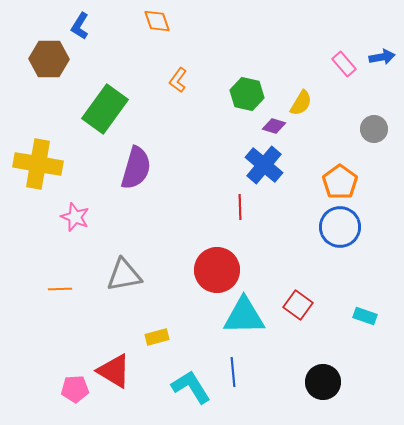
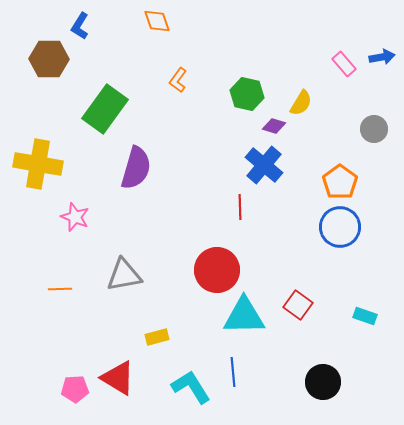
red triangle: moved 4 px right, 7 px down
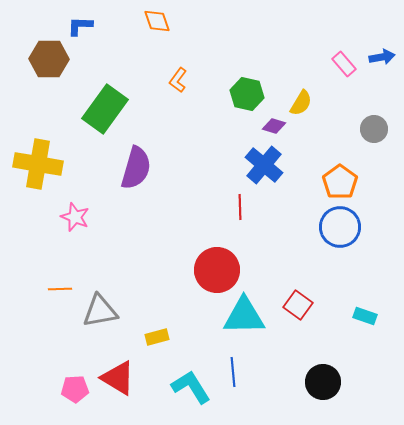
blue L-shape: rotated 60 degrees clockwise
gray triangle: moved 24 px left, 36 px down
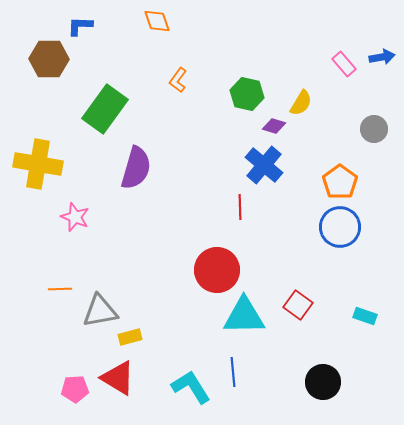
yellow rectangle: moved 27 px left
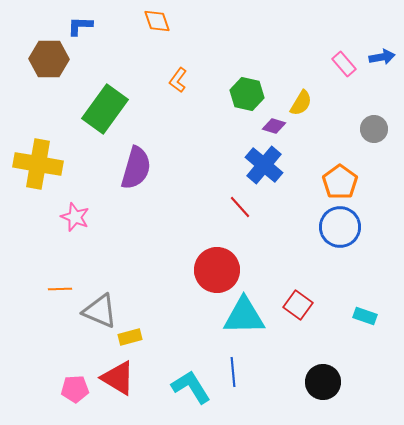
red line: rotated 40 degrees counterclockwise
gray triangle: rotated 33 degrees clockwise
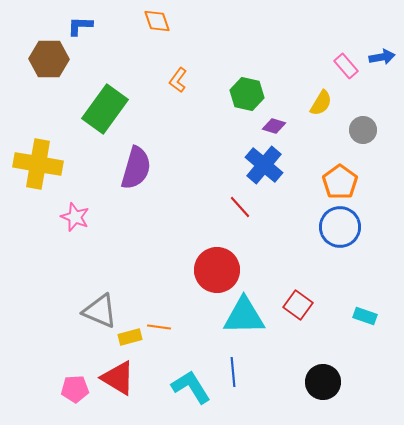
pink rectangle: moved 2 px right, 2 px down
yellow semicircle: moved 20 px right
gray circle: moved 11 px left, 1 px down
orange line: moved 99 px right, 38 px down; rotated 10 degrees clockwise
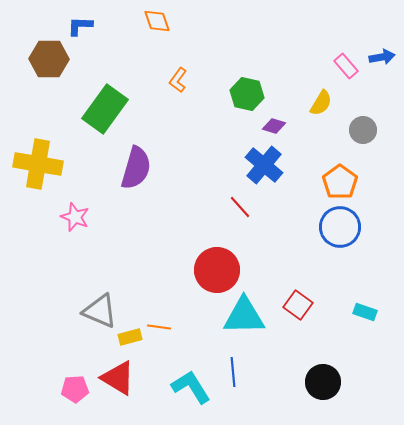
cyan rectangle: moved 4 px up
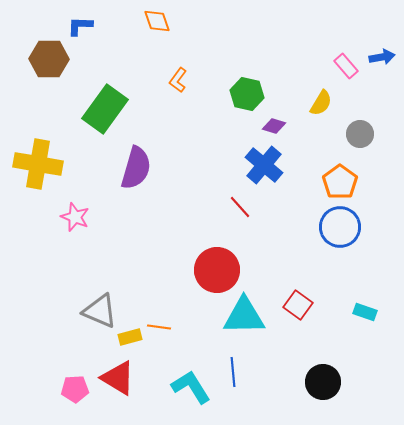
gray circle: moved 3 px left, 4 px down
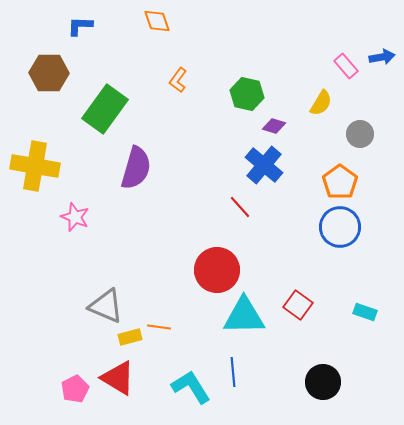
brown hexagon: moved 14 px down
yellow cross: moved 3 px left, 2 px down
gray triangle: moved 6 px right, 5 px up
pink pentagon: rotated 24 degrees counterclockwise
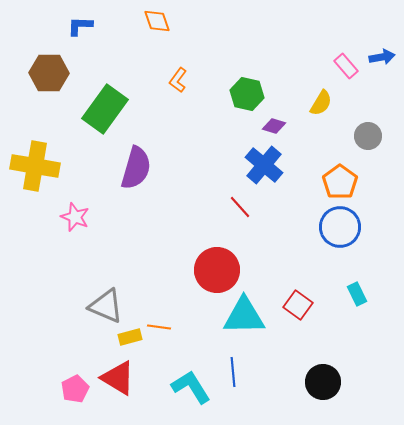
gray circle: moved 8 px right, 2 px down
cyan rectangle: moved 8 px left, 18 px up; rotated 45 degrees clockwise
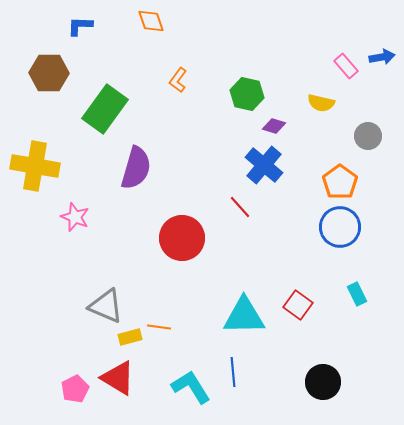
orange diamond: moved 6 px left
yellow semicircle: rotated 72 degrees clockwise
red circle: moved 35 px left, 32 px up
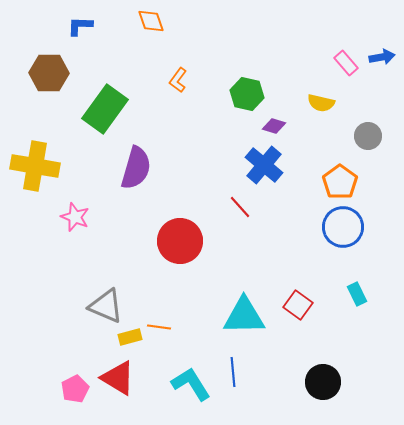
pink rectangle: moved 3 px up
blue circle: moved 3 px right
red circle: moved 2 px left, 3 px down
cyan L-shape: moved 3 px up
